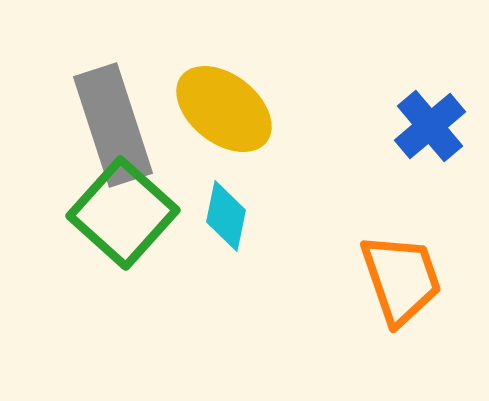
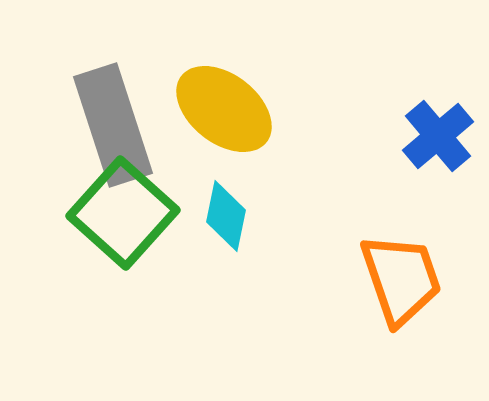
blue cross: moved 8 px right, 10 px down
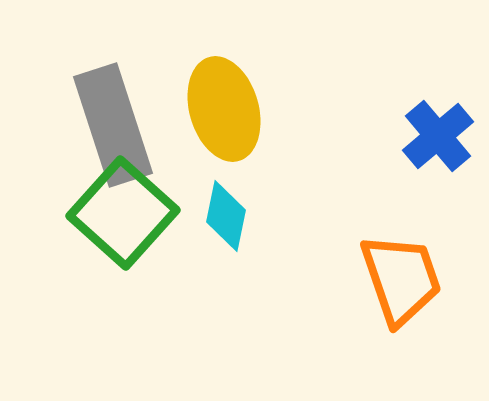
yellow ellipse: rotated 36 degrees clockwise
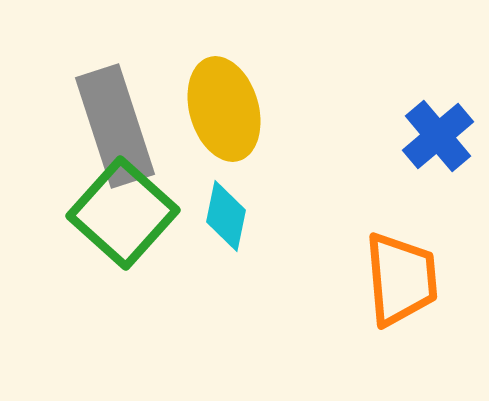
gray rectangle: moved 2 px right, 1 px down
orange trapezoid: rotated 14 degrees clockwise
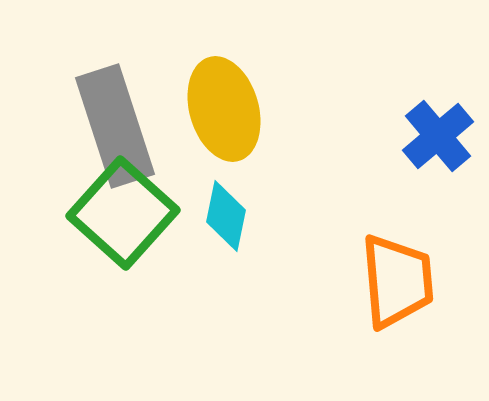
orange trapezoid: moved 4 px left, 2 px down
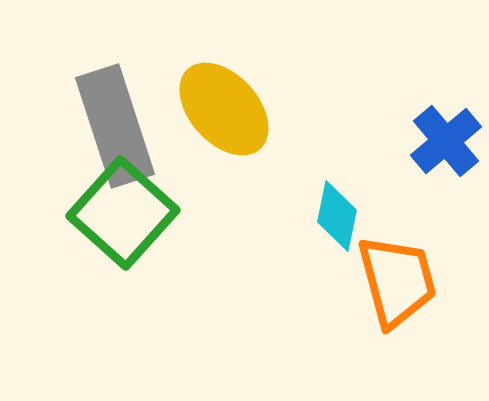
yellow ellipse: rotated 26 degrees counterclockwise
blue cross: moved 8 px right, 5 px down
cyan diamond: moved 111 px right
orange trapezoid: rotated 10 degrees counterclockwise
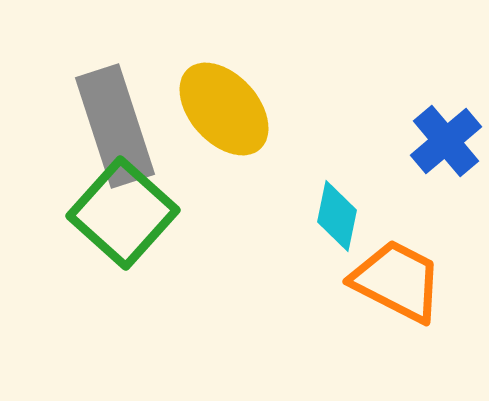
orange trapezoid: rotated 48 degrees counterclockwise
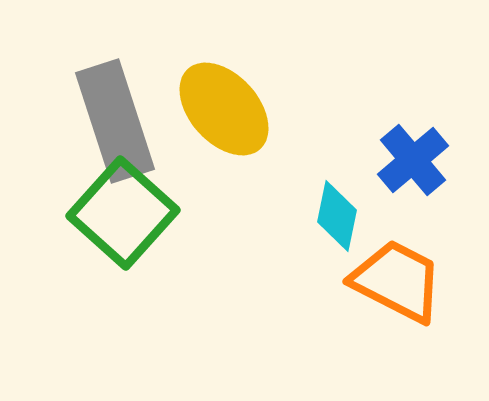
gray rectangle: moved 5 px up
blue cross: moved 33 px left, 19 px down
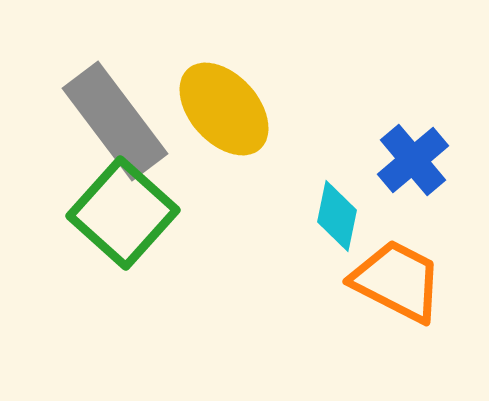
gray rectangle: rotated 19 degrees counterclockwise
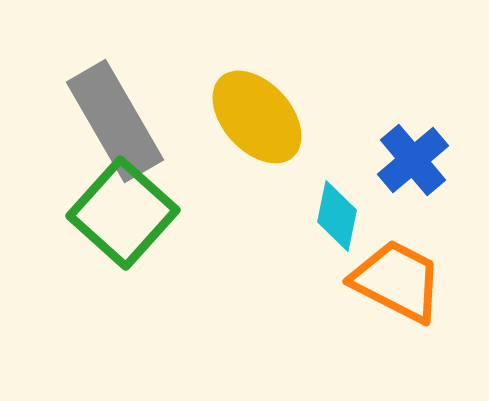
yellow ellipse: moved 33 px right, 8 px down
gray rectangle: rotated 7 degrees clockwise
